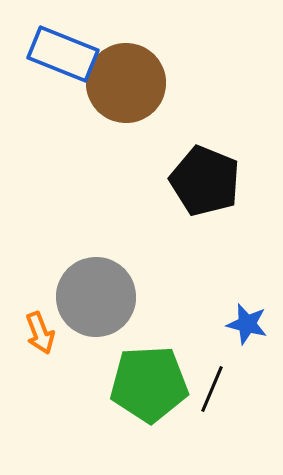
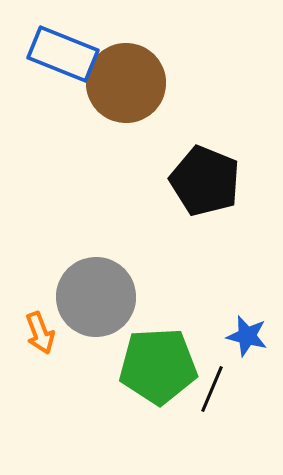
blue star: moved 12 px down
green pentagon: moved 9 px right, 18 px up
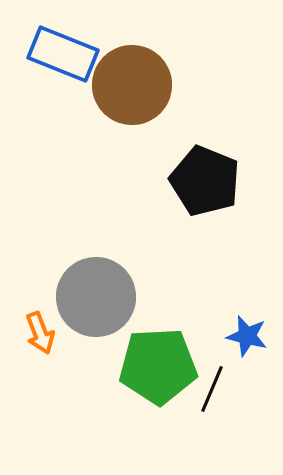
brown circle: moved 6 px right, 2 px down
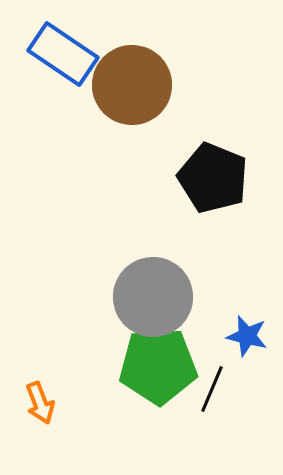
blue rectangle: rotated 12 degrees clockwise
black pentagon: moved 8 px right, 3 px up
gray circle: moved 57 px right
orange arrow: moved 70 px down
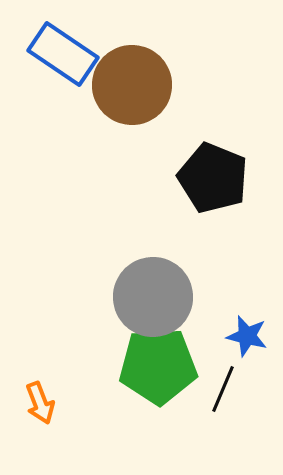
black line: moved 11 px right
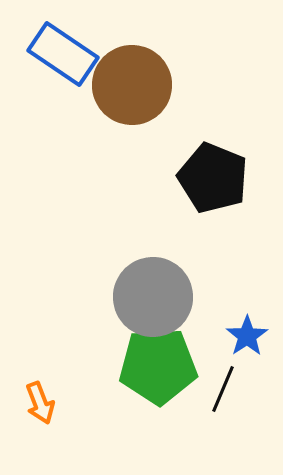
blue star: rotated 24 degrees clockwise
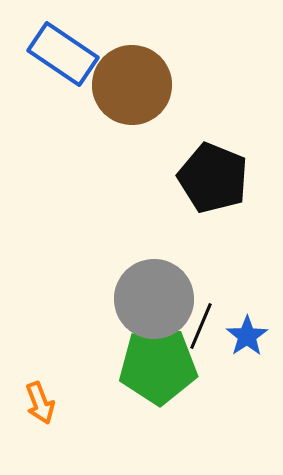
gray circle: moved 1 px right, 2 px down
black line: moved 22 px left, 63 px up
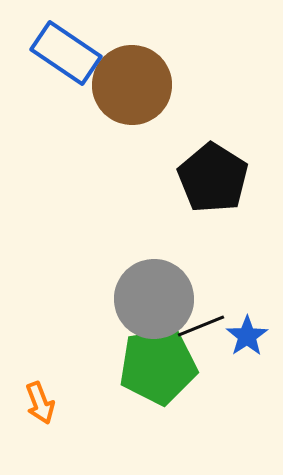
blue rectangle: moved 3 px right, 1 px up
black pentagon: rotated 10 degrees clockwise
black line: rotated 45 degrees clockwise
green pentagon: rotated 6 degrees counterclockwise
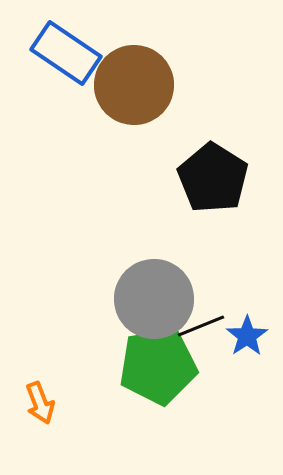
brown circle: moved 2 px right
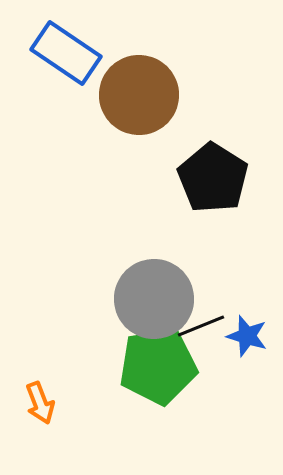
brown circle: moved 5 px right, 10 px down
blue star: rotated 21 degrees counterclockwise
